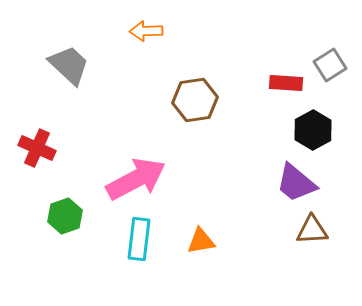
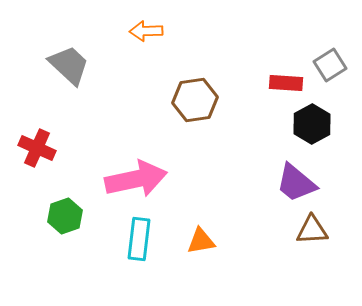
black hexagon: moved 1 px left, 6 px up
pink arrow: rotated 16 degrees clockwise
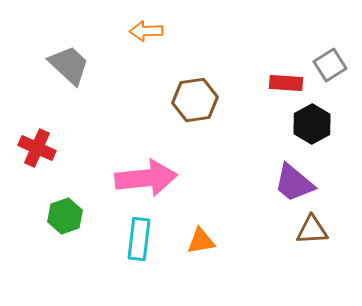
pink arrow: moved 10 px right, 1 px up; rotated 6 degrees clockwise
purple trapezoid: moved 2 px left
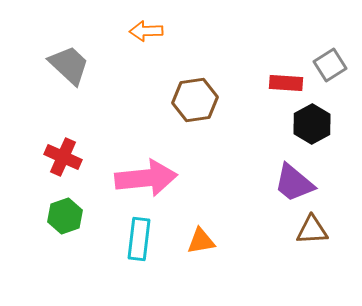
red cross: moved 26 px right, 9 px down
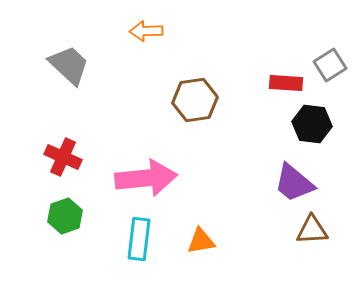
black hexagon: rotated 24 degrees counterclockwise
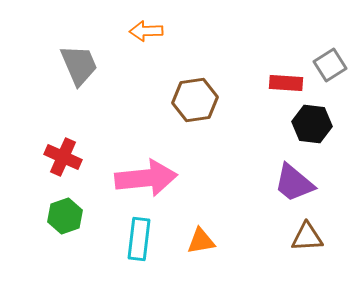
gray trapezoid: moved 10 px right; rotated 24 degrees clockwise
brown triangle: moved 5 px left, 7 px down
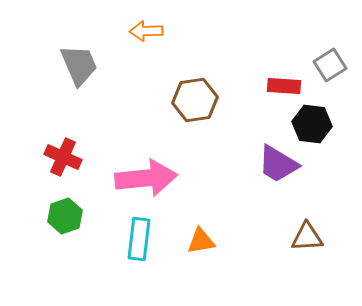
red rectangle: moved 2 px left, 3 px down
purple trapezoid: moved 16 px left, 19 px up; rotated 9 degrees counterclockwise
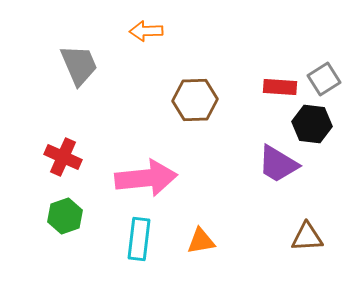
gray square: moved 6 px left, 14 px down
red rectangle: moved 4 px left, 1 px down
brown hexagon: rotated 6 degrees clockwise
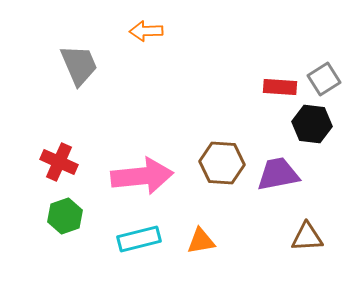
brown hexagon: moved 27 px right, 63 px down; rotated 6 degrees clockwise
red cross: moved 4 px left, 5 px down
purple trapezoid: moved 10 px down; rotated 138 degrees clockwise
pink arrow: moved 4 px left, 2 px up
cyan rectangle: rotated 69 degrees clockwise
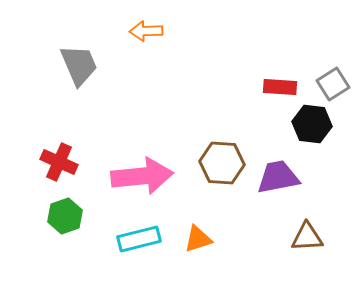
gray square: moved 9 px right, 5 px down
purple trapezoid: moved 3 px down
orange triangle: moved 3 px left, 2 px up; rotated 8 degrees counterclockwise
